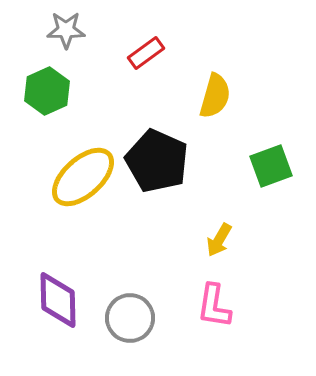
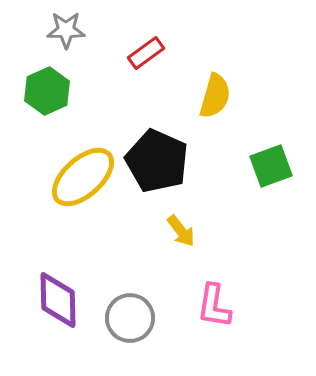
yellow arrow: moved 38 px left, 9 px up; rotated 68 degrees counterclockwise
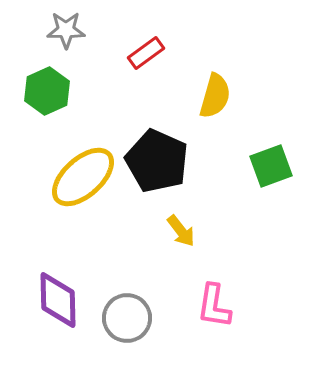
gray circle: moved 3 px left
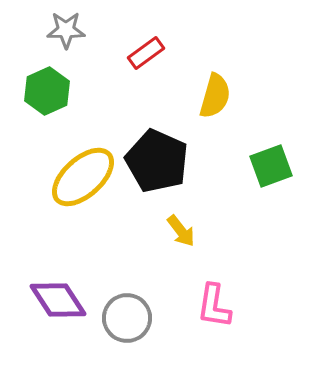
purple diamond: rotated 32 degrees counterclockwise
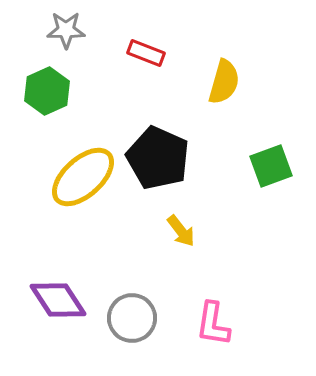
red rectangle: rotated 57 degrees clockwise
yellow semicircle: moved 9 px right, 14 px up
black pentagon: moved 1 px right, 3 px up
pink L-shape: moved 1 px left, 18 px down
gray circle: moved 5 px right
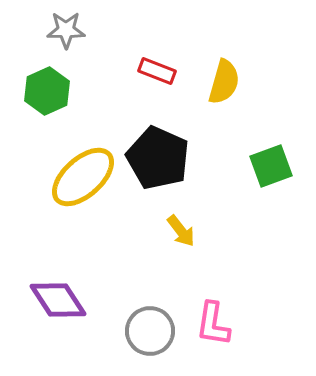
red rectangle: moved 11 px right, 18 px down
gray circle: moved 18 px right, 13 px down
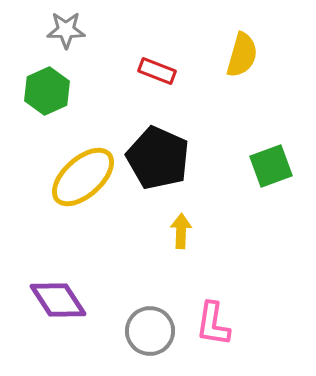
yellow semicircle: moved 18 px right, 27 px up
yellow arrow: rotated 140 degrees counterclockwise
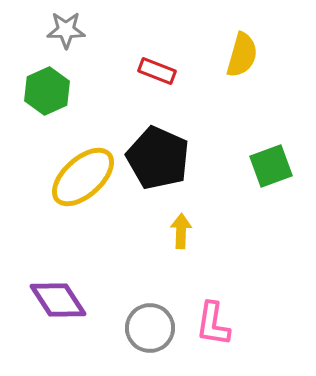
gray circle: moved 3 px up
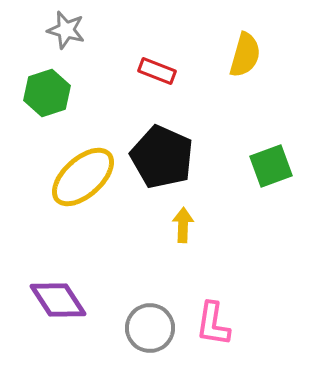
gray star: rotated 15 degrees clockwise
yellow semicircle: moved 3 px right
green hexagon: moved 2 px down; rotated 6 degrees clockwise
black pentagon: moved 4 px right, 1 px up
yellow arrow: moved 2 px right, 6 px up
